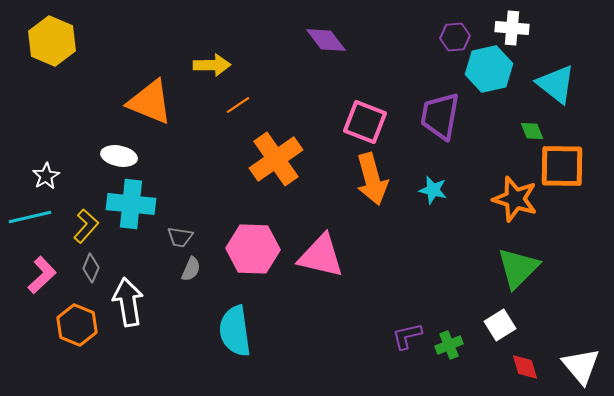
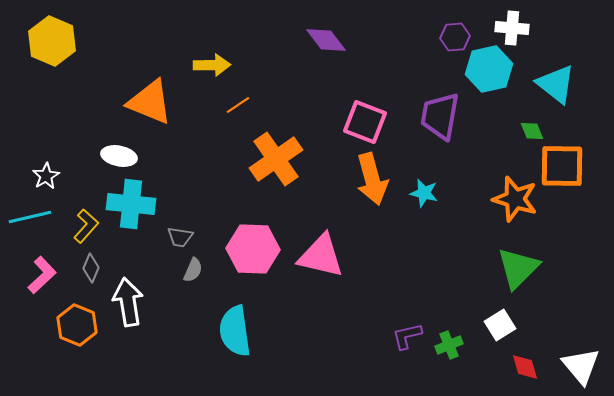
cyan star: moved 9 px left, 3 px down
gray semicircle: moved 2 px right, 1 px down
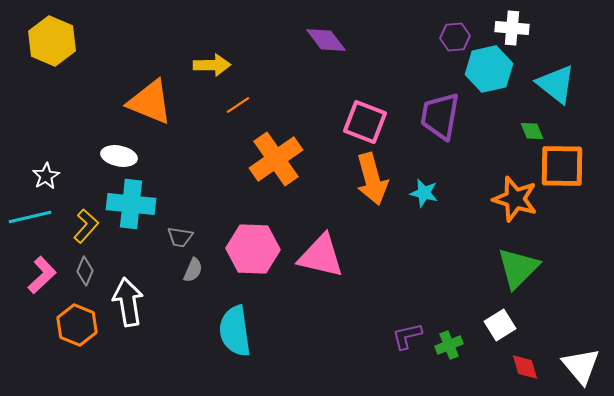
gray diamond: moved 6 px left, 3 px down
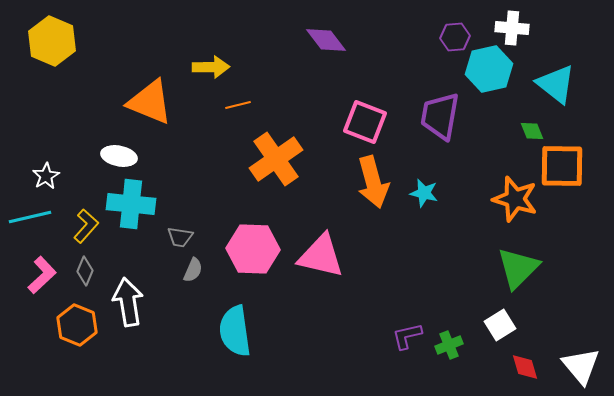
yellow arrow: moved 1 px left, 2 px down
orange line: rotated 20 degrees clockwise
orange arrow: moved 1 px right, 3 px down
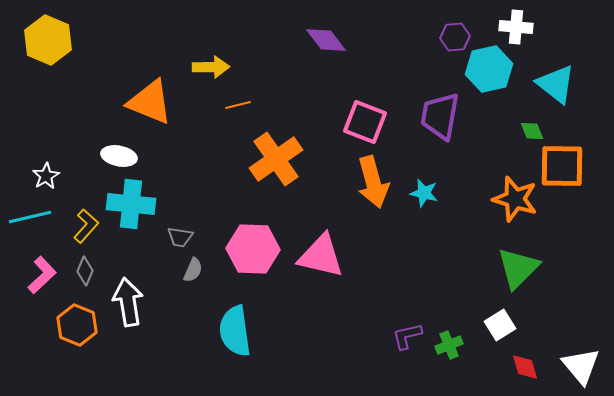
white cross: moved 4 px right, 1 px up
yellow hexagon: moved 4 px left, 1 px up
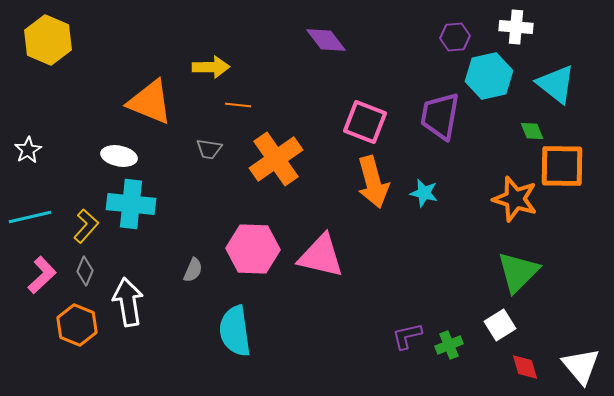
cyan hexagon: moved 7 px down
orange line: rotated 20 degrees clockwise
white star: moved 18 px left, 26 px up
gray trapezoid: moved 29 px right, 88 px up
green triangle: moved 4 px down
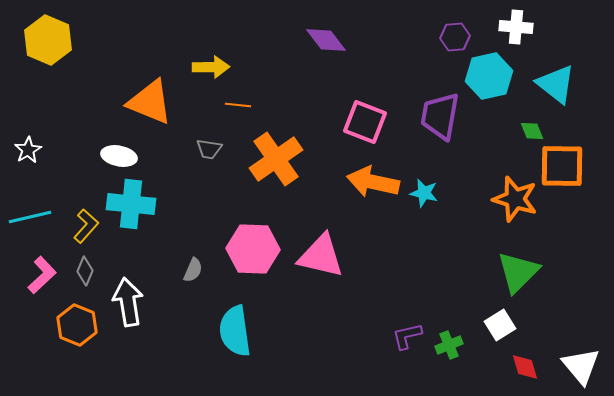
orange arrow: rotated 117 degrees clockwise
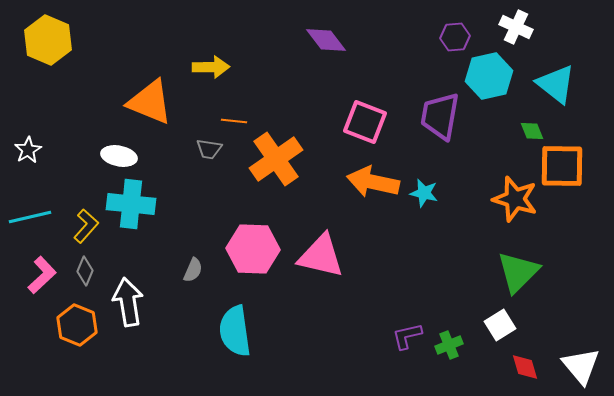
white cross: rotated 20 degrees clockwise
orange line: moved 4 px left, 16 px down
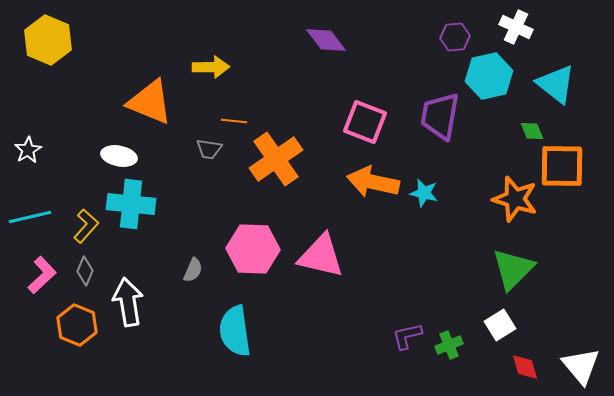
green triangle: moved 5 px left, 3 px up
